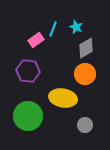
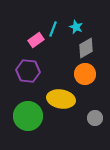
yellow ellipse: moved 2 px left, 1 px down
gray circle: moved 10 px right, 7 px up
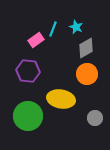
orange circle: moved 2 px right
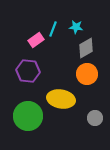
cyan star: rotated 16 degrees counterclockwise
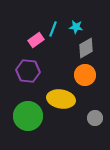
orange circle: moved 2 px left, 1 px down
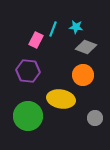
pink rectangle: rotated 28 degrees counterclockwise
gray diamond: moved 1 px up; rotated 50 degrees clockwise
orange circle: moved 2 px left
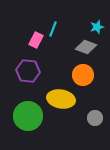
cyan star: moved 21 px right; rotated 24 degrees counterclockwise
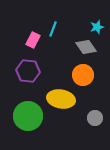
pink rectangle: moved 3 px left
gray diamond: rotated 35 degrees clockwise
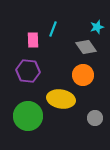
pink rectangle: rotated 28 degrees counterclockwise
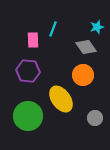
yellow ellipse: rotated 44 degrees clockwise
